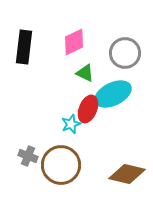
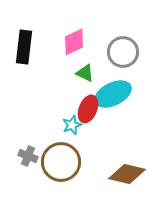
gray circle: moved 2 px left, 1 px up
cyan star: moved 1 px right, 1 px down
brown circle: moved 3 px up
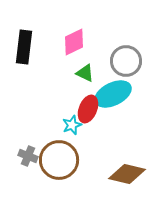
gray circle: moved 3 px right, 9 px down
brown circle: moved 2 px left, 2 px up
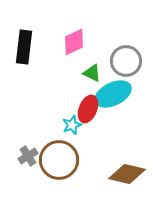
green triangle: moved 7 px right
gray cross: rotated 36 degrees clockwise
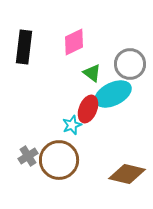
gray circle: moved 4 px right, 3 px down
green triangle: rotated 12 degrees clockwise
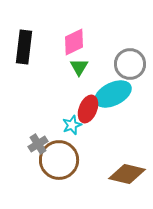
green triangle: moved 13 px left, 6 px up; rotated 24 degrees clockwise
gray cross: moved 10 px right, 12 px up
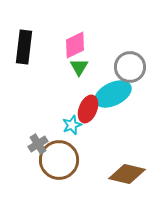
pink diamond: moved 1 px right, 3 px down
gray circle: moved 3 px down
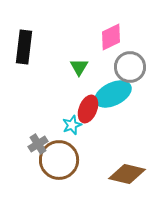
pink diamond: moved 36 px right, 8 px up
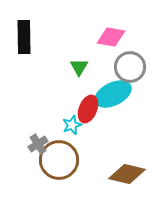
pink diamond: rotated 36 degrees clockwise
black rectangle: moved 10 px up; rotated 8 degrees counterclockwise
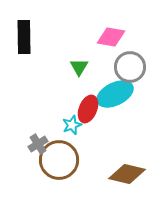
cyan ellipse: moved 2 px right
